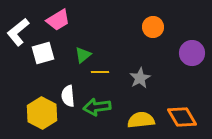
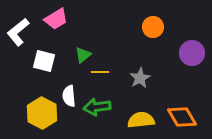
pink trapezoid: moved 2 px left, 1 px up
white square: moved 1 px right, 8 px down; rotated 30 degrees clockwise
white semicircle: moved 1 px right
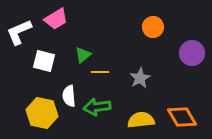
white L-shape: moved 1 px right; rotated 16 degrees clockwise
yellow hexagon: rotated 16 degrees counterclockwise
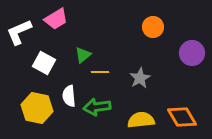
white square: moved 2 px down; rotated 15 degrees clockwise
yellow hexagon: moved 5 px left, 5 px up
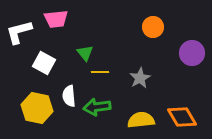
pink trapezoid: rotated 25 degrees clockwise
white L-shape: rotated 8 degrees clockwise
green triangle: moved 2 px right, 2 px up; rotated 30 degrees counterclockwise
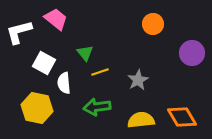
pink trapezoid: rotated 135 degrees counterclockwise
orange circle: moved 3 px up
yellow line: rotated 18 degrees counterclockwise
gray star: moved 2 px left, 2 px down
white semicircle: moved 5 px left, 13 px up
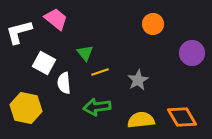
yellow hexagon: moved 11 px left
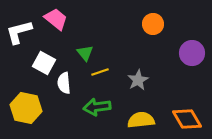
orange diamond: moved 5 px right, 2 px down
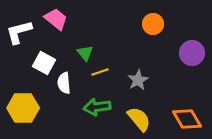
yellow hexagon: moved 3 px left; rotated 12 degrees counterclockwise
yellow semicircle: moved 2 px left, 1 px up; rotated 56 degrees clockwise
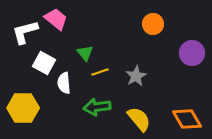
white L-shape: moved 6 px right
gray star: moved 2 px left, 4 px up
